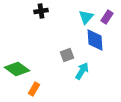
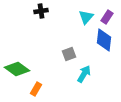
blue diamond: moved 9 px right; rotated 10 degrees clockwise
gray square: moved 2 px right, 1 px up
cyan arrow: moved 2 px right, 3 px down
orange rectangle: moved 2 px right
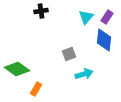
cyan arrow: rotated 42 degrees clockwise
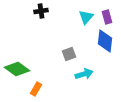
purple rectangle: rotated 48 degrees counterclockwise
blue diamond: moved 1 px right, 1 px down
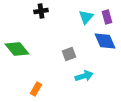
blue diamond: rotated 30 degrees counterclockwise
green diamond: moved 20 px up; rotated 15 degrees clockwise
cyan arrow: moved 2 px down
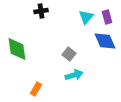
green diamond: rotated 30 degrees clockwise
gray square: rotated 32 degrees counterclockwise
cyan arrow: moved 10 px left, 1 px up
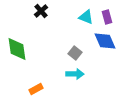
black cross: rotated 32 degrees counterclockwise
cyan triangle: rotated 49 degrees counterclockwise
gray square: moved 6 px right, 1 px up
cyan arrow: moved 1 px right, 1 px up; rotated 18 degrees clockwise
orange rectangle: rotated 32 degrees clockwise
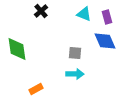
cyan triangle: moved 2 px left, 3 px up
gray square: rotated 32 degrees counterclockwise
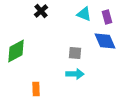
green diamond: moved 1 px left, 2 px down; rotated 70 degrees clockwise
orange rectangle: rotated 64 degrees counterclockwise
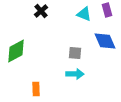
purple rectangle: moved 7 px up
